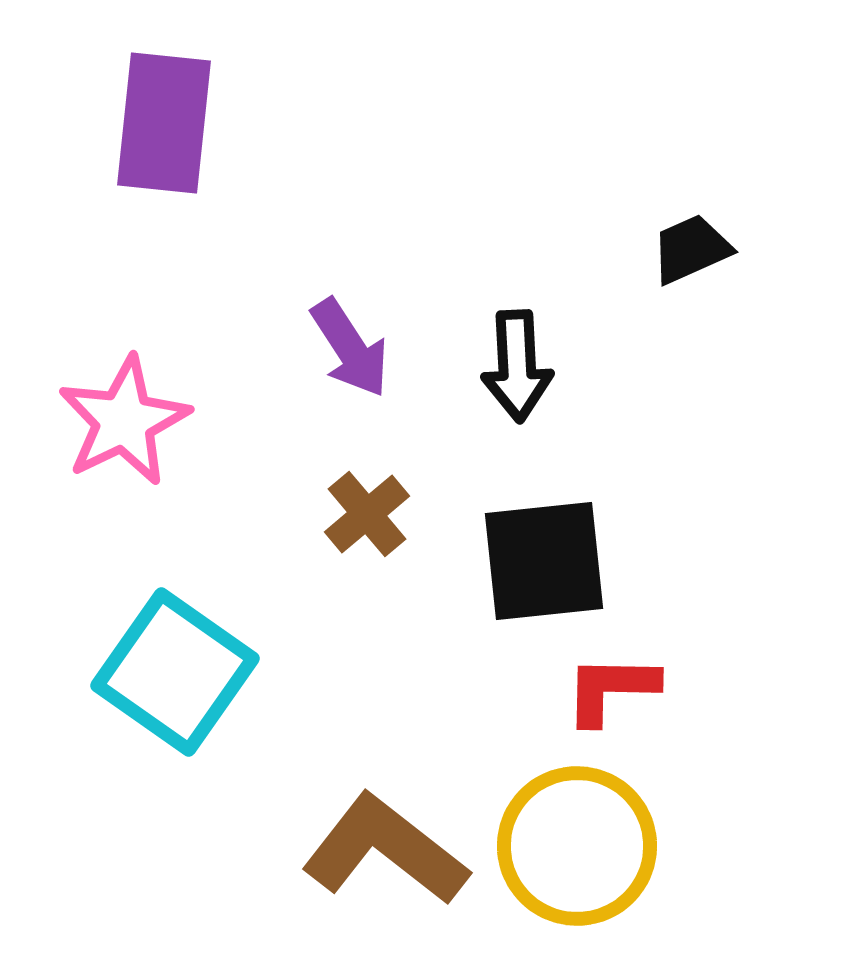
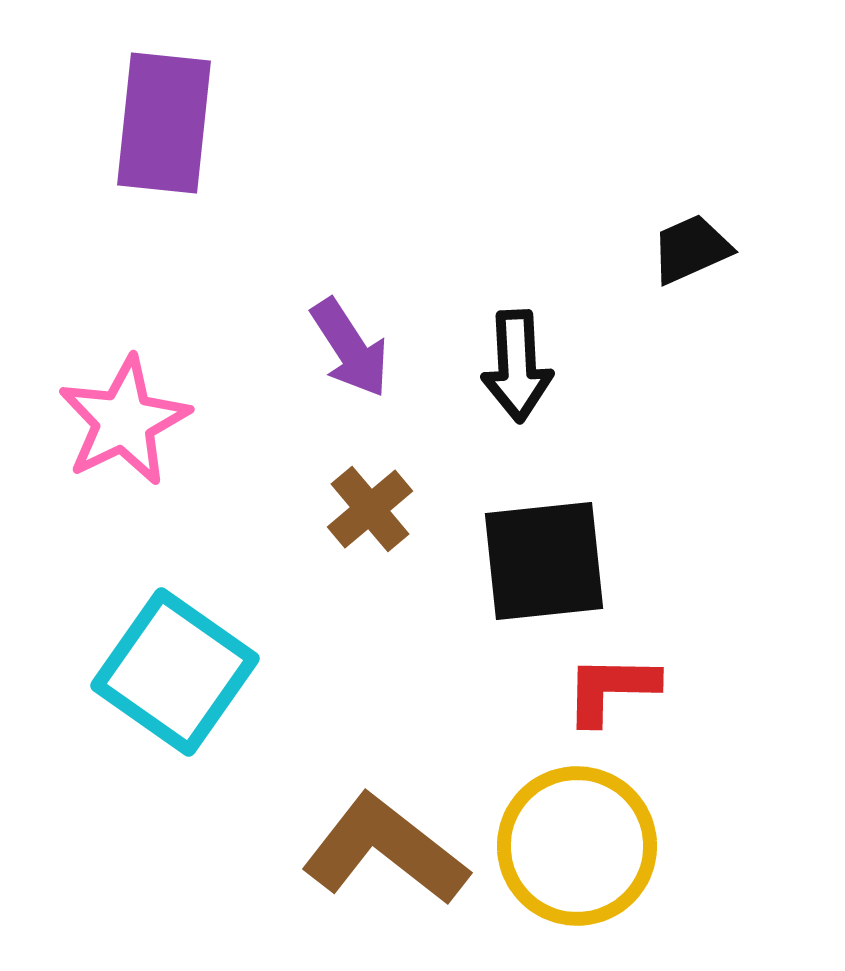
brown cross: moved 3 px right, 5 px up
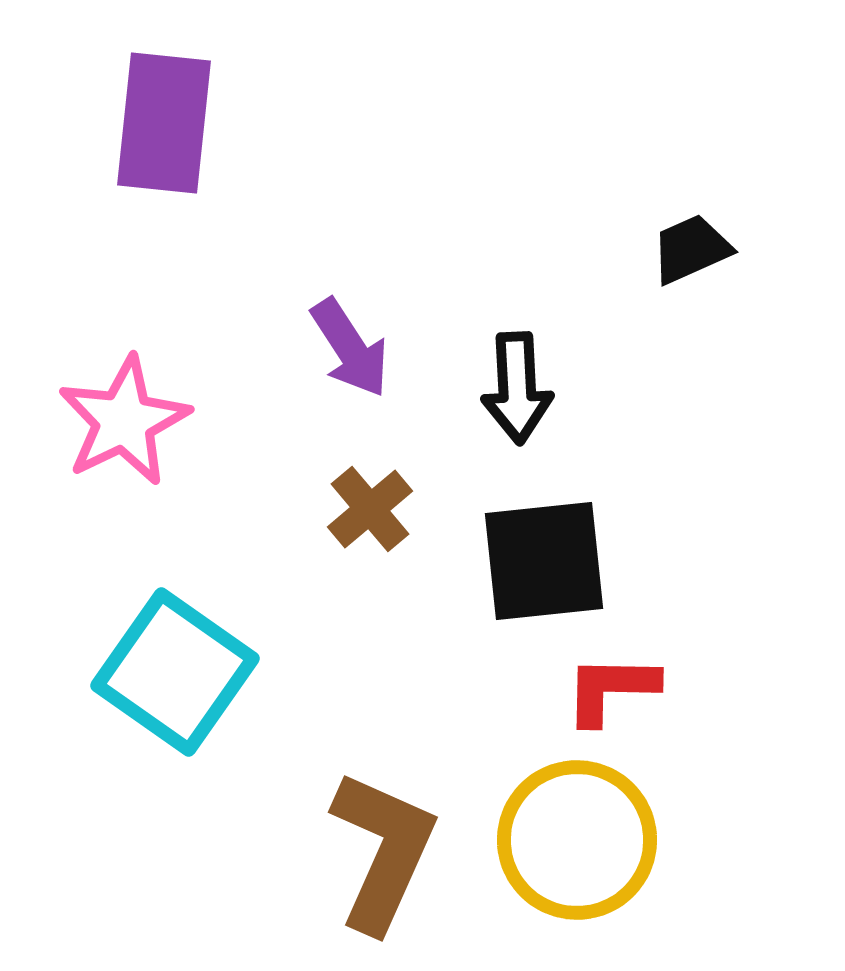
black arrow: moved 22 px down
yellow circle: moved 6 px up
brown L-shape: moved 2 px left, 1 px down; rotated 76 degrees clockwise
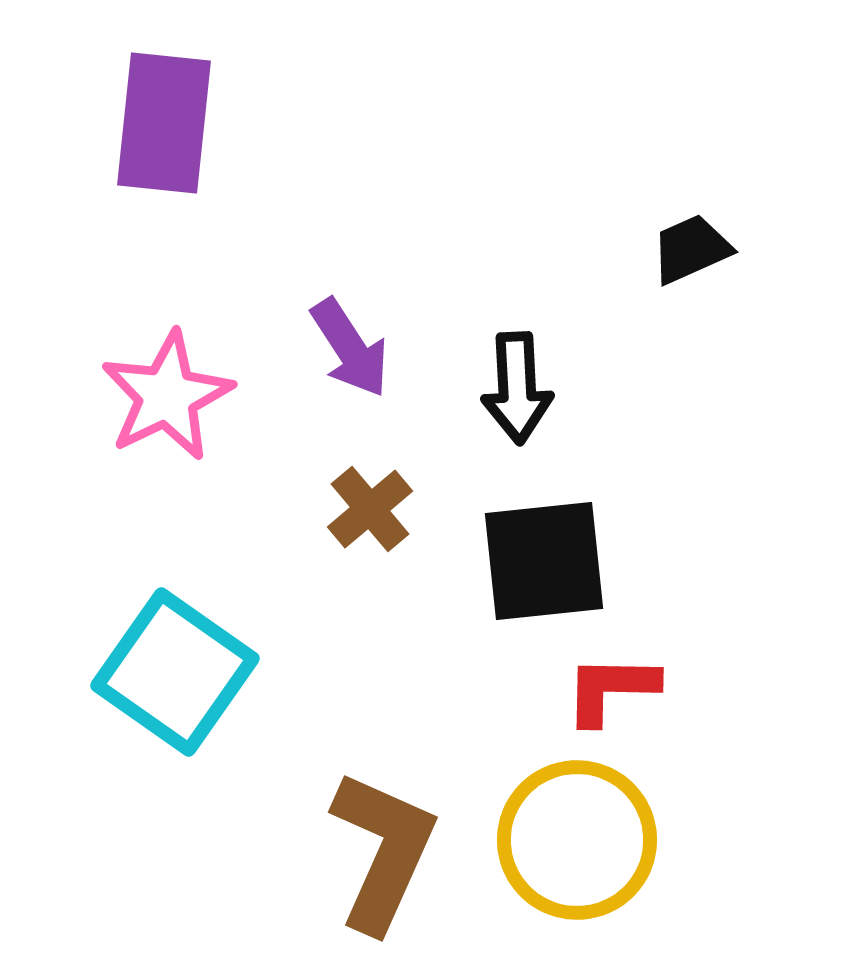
pink star: moved 43 px right, 25 px up
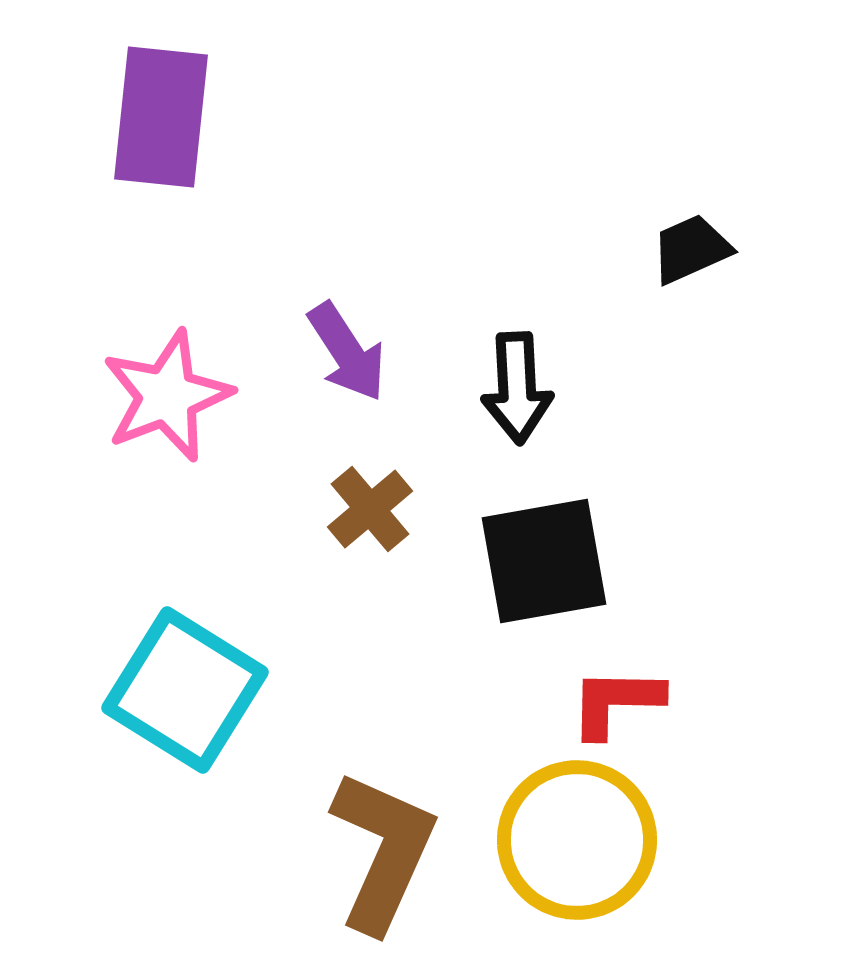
purple rectangle: moved 3 px left, 6 px up
purple arrow: moved 3 px left, 4 px down
pink star: rotated 5 degrees clockwise
black square: rotated 4 degrees counterclockwise
cyan square: moved 10 px right, 18 px down; rotated 3 degrees counterclockwise
red L-shape: moved 5 px right, 13 px down
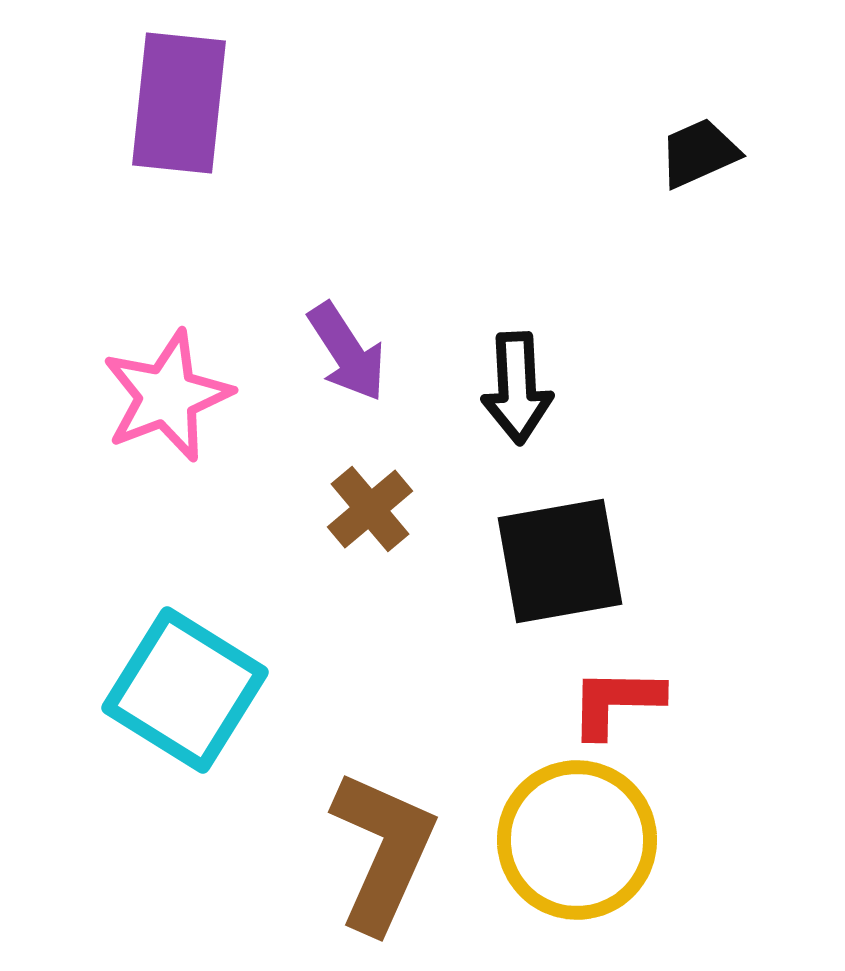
purple rectangle: moved 18 px right, 14 px up
black trapezoid: moved 8 px right, 96 px up
black square: moved 16 px right
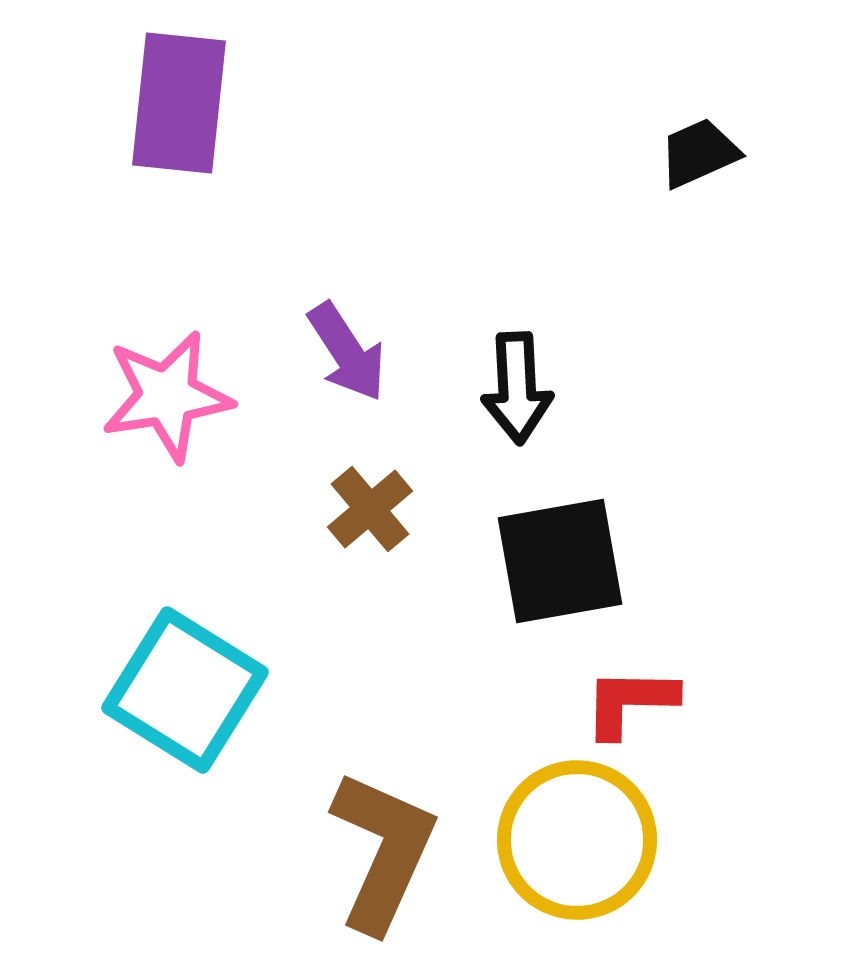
pink star: rotated 12 degrees clockwise
red L-shape: moved 14 px right
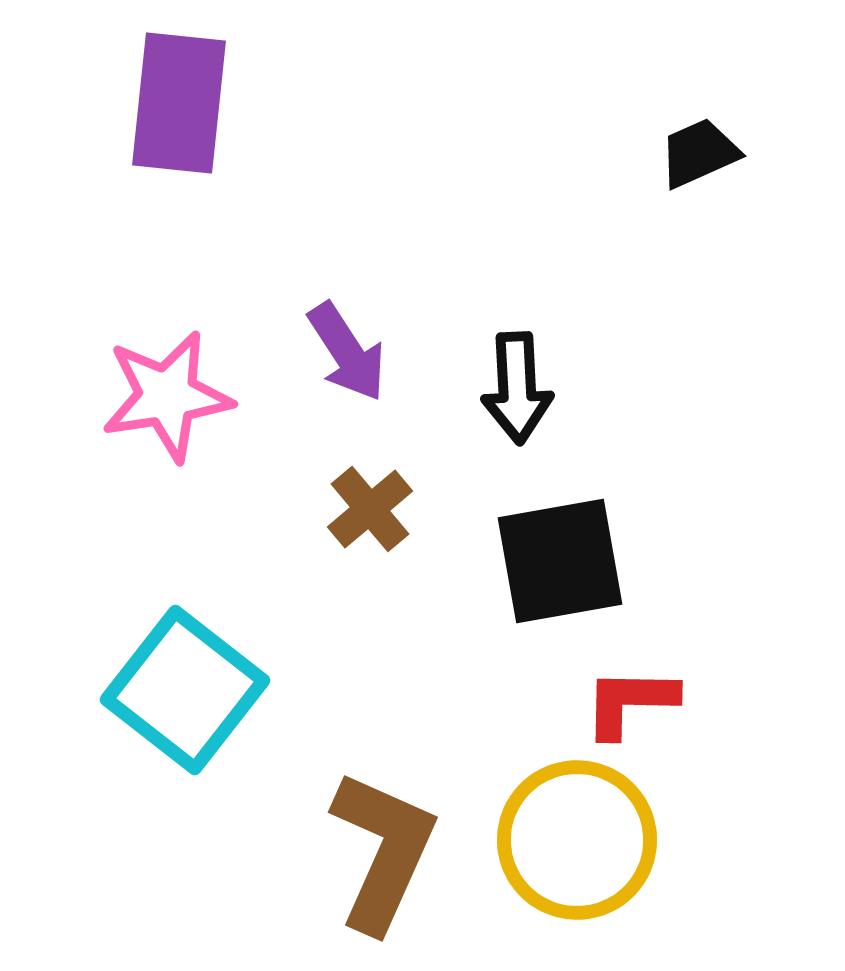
cyan square: rotated 6 degrees clockwise
